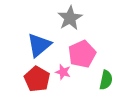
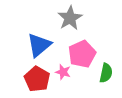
green semicircle: moved 7 px up
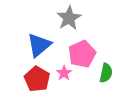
gray star: moved 1 px left
pink star: moved 1 px right, 1 px down; rotated 21 degrees clockwise
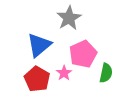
pink pentagon: moved 1 px right
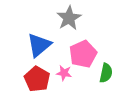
pink star: rotated 28 degrees counterclockwise
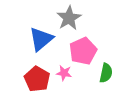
blue triangle: moved 2 px right, 6 px up
pink pentagon: moved 3 px up
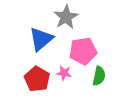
gray star: moved 3 px left, 1 px up
pink pentagon: rotated 16 degrees clockwise
green semicircle: moved 7 px left, 3 px down
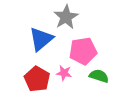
green semicircle: rotated 84 degrees counterclockwise
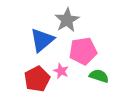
gray star: moved 1 px right, 3 px down
blue triangle: moved 1 px right, 1 px down
pink star: moved 3 px left, 2 px up; rotated 14 degrees clockwise
red pentagon: rotated 15 degrees clockwise
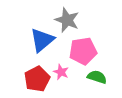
gray star: rotated 20 degrees counterclockwise
pink star: moved 1 px down
green semicircle: moved 2 px left, 1 px down
